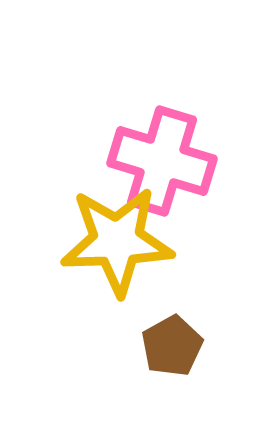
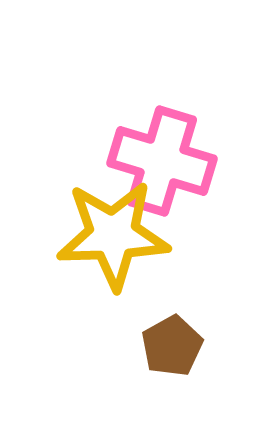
yellow star: moved 4 px left, 6 px up
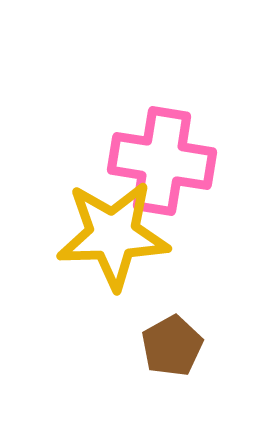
pink cross: rotated 8 degrees counterclockwise
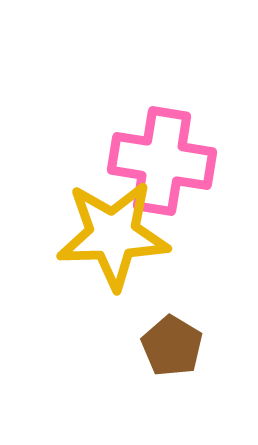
brown pentagon: rotated 12 degrees counterclockwise
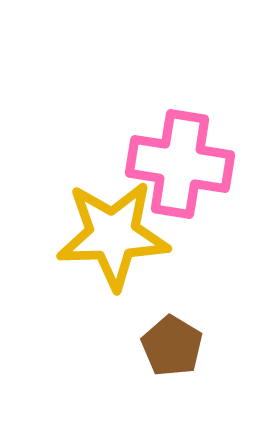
pink cross: moved 18 px right, 3 px down
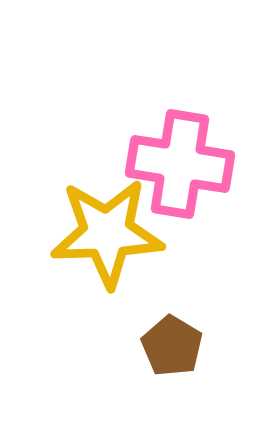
yellow star: moved 6 px left, 2 px up
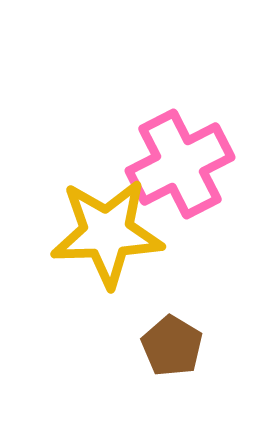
pink cross: rotated 36 degrees counterclockwise
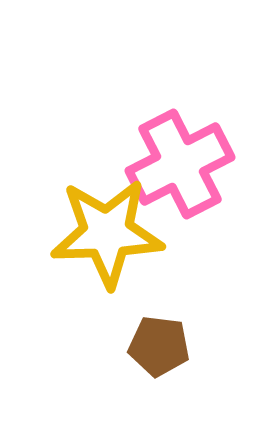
brown pentagon: moved 13 px left; rotated 24 degrees counterclockwise
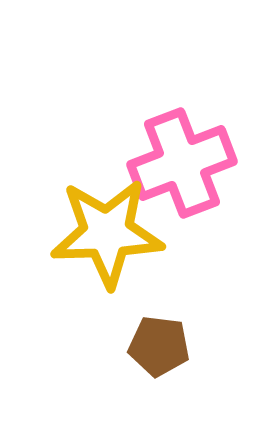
pink cross: moved 2 px right, 1 px up; rotated 6 degrees clockwise
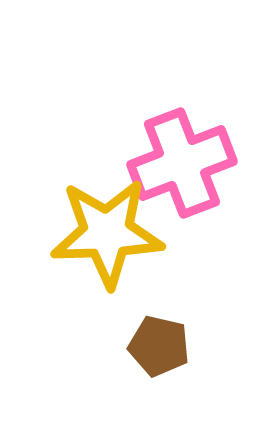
brown pentagon: rotated 6 degrees clockwise
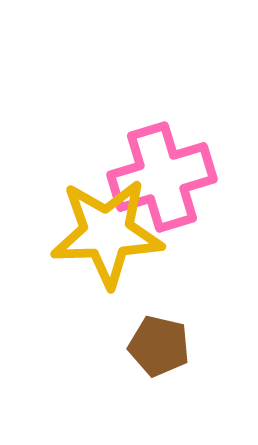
pink cross: moved 20 px left, 14 px down; rotated 4 degrees clockwise
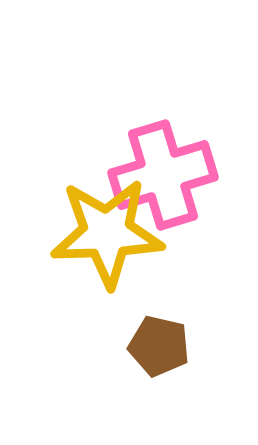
pink cross: moved 1 px right, 2 px up
